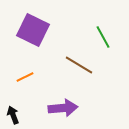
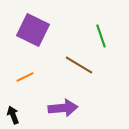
green line: moved 2 px left, 1 px up; rotated 10 degrees clockwise
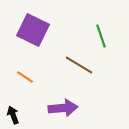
orange line: rotated 60 degrees clockwise
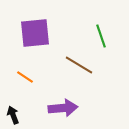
purple square: moved 2 px right, 3 px down; rotated 32 degrees counterclockwise
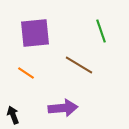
green line: moved 5 px up
orange line: moved 1 px right, 4 px up
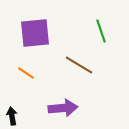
black arrow: moved 1 px left, 1 px down; rotated 12 degrees clockwise
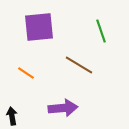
purple square: moved 4 px right, 6 px up
